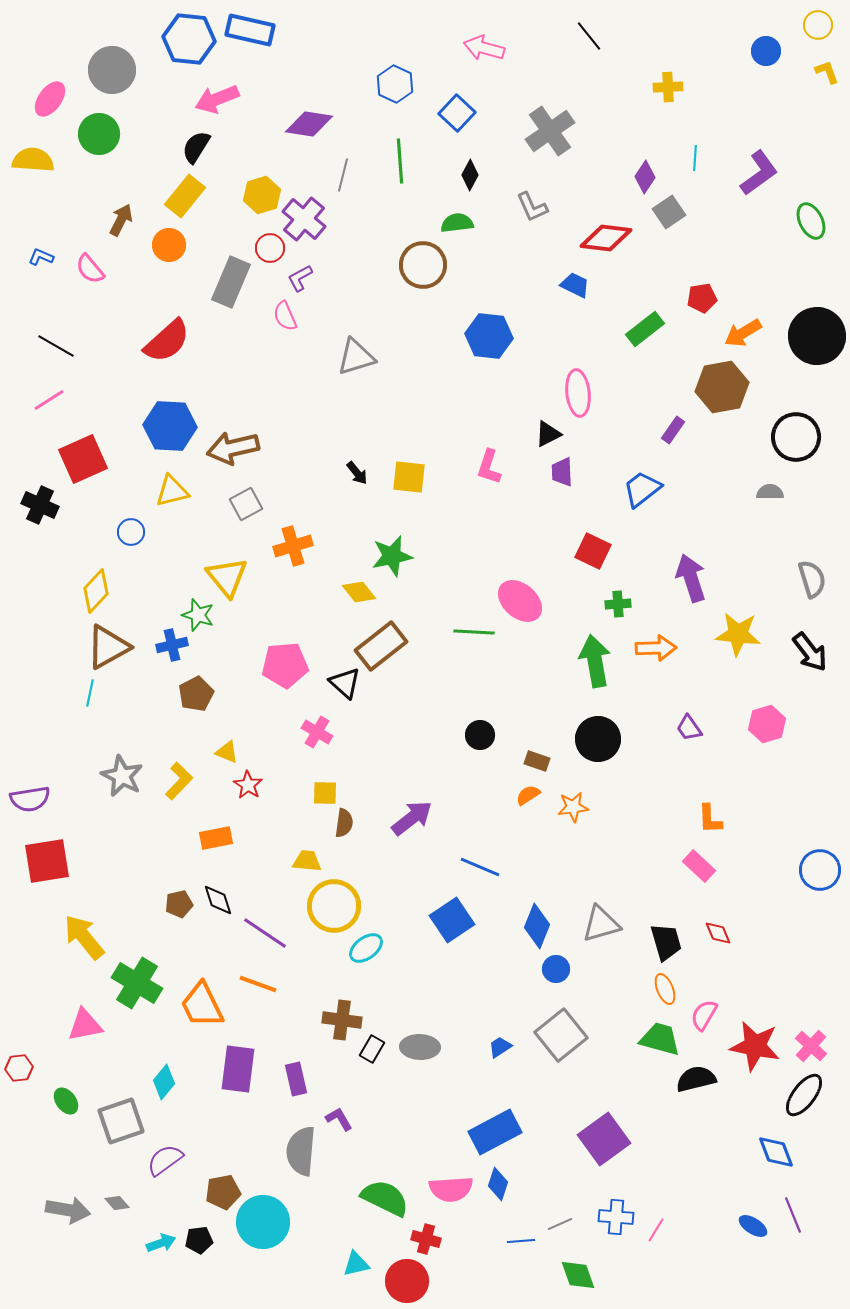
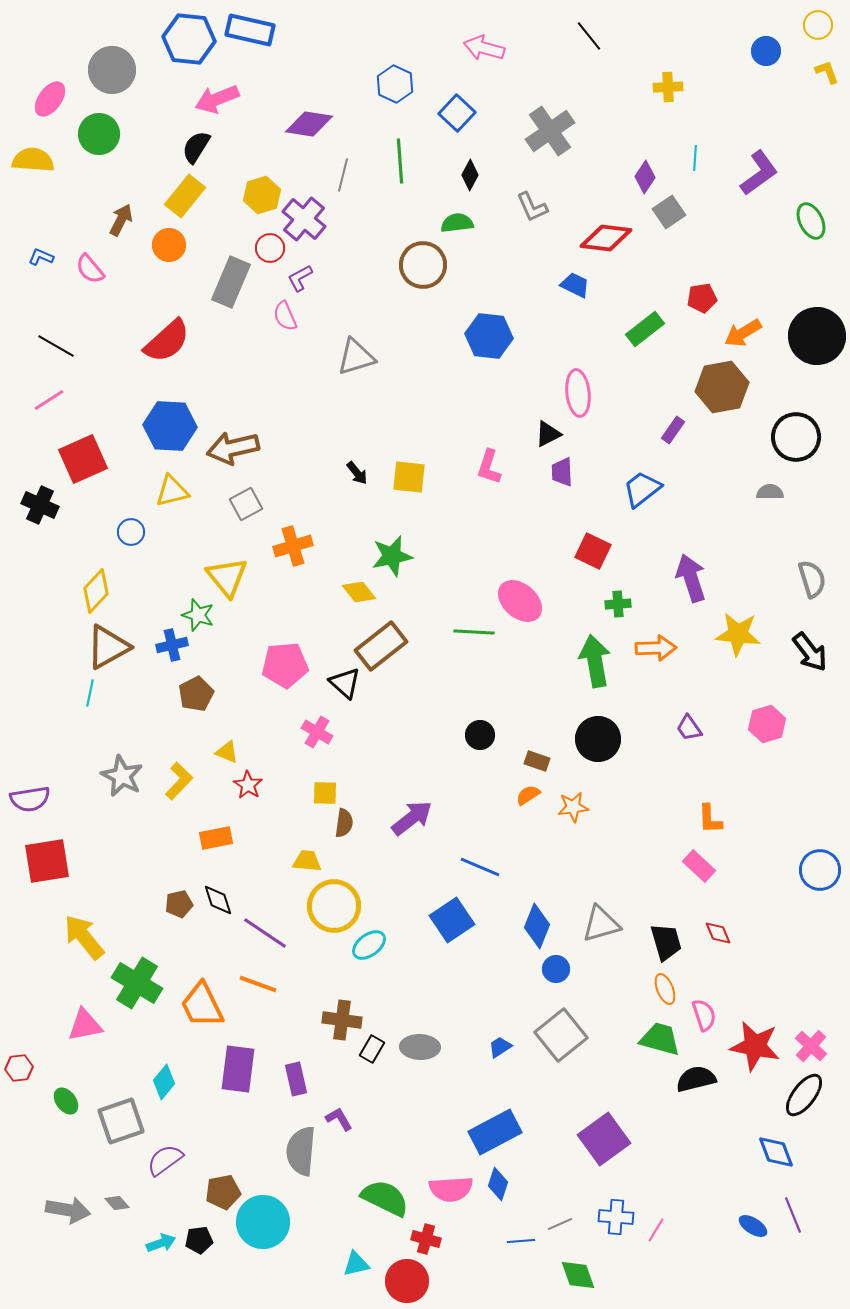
cyan ellipse at (366, 948): moved 3 px right, 3 px up
pink semicircle at (704, 1015): rotated 132 degrees clockwise
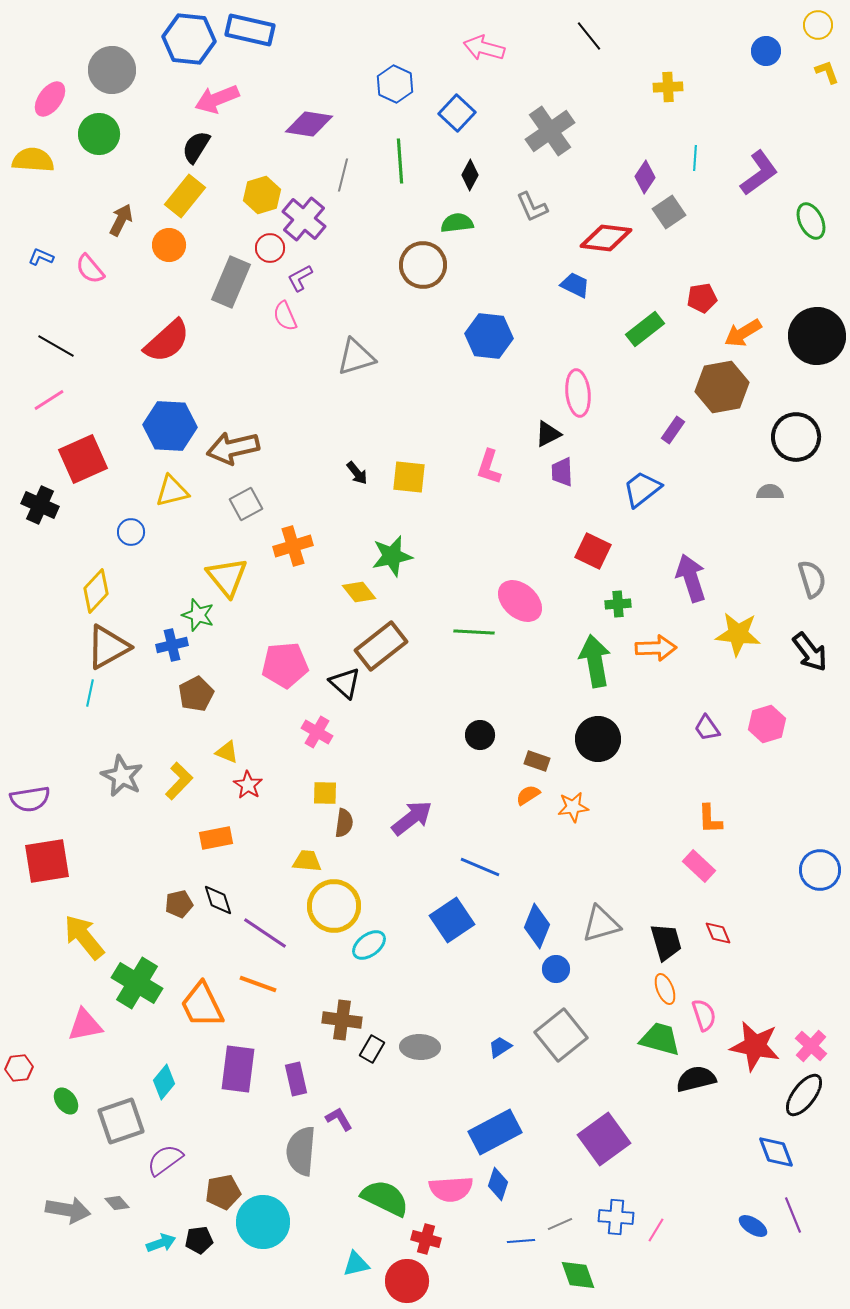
purple trapezoid at (689, 728): moved 18 px right
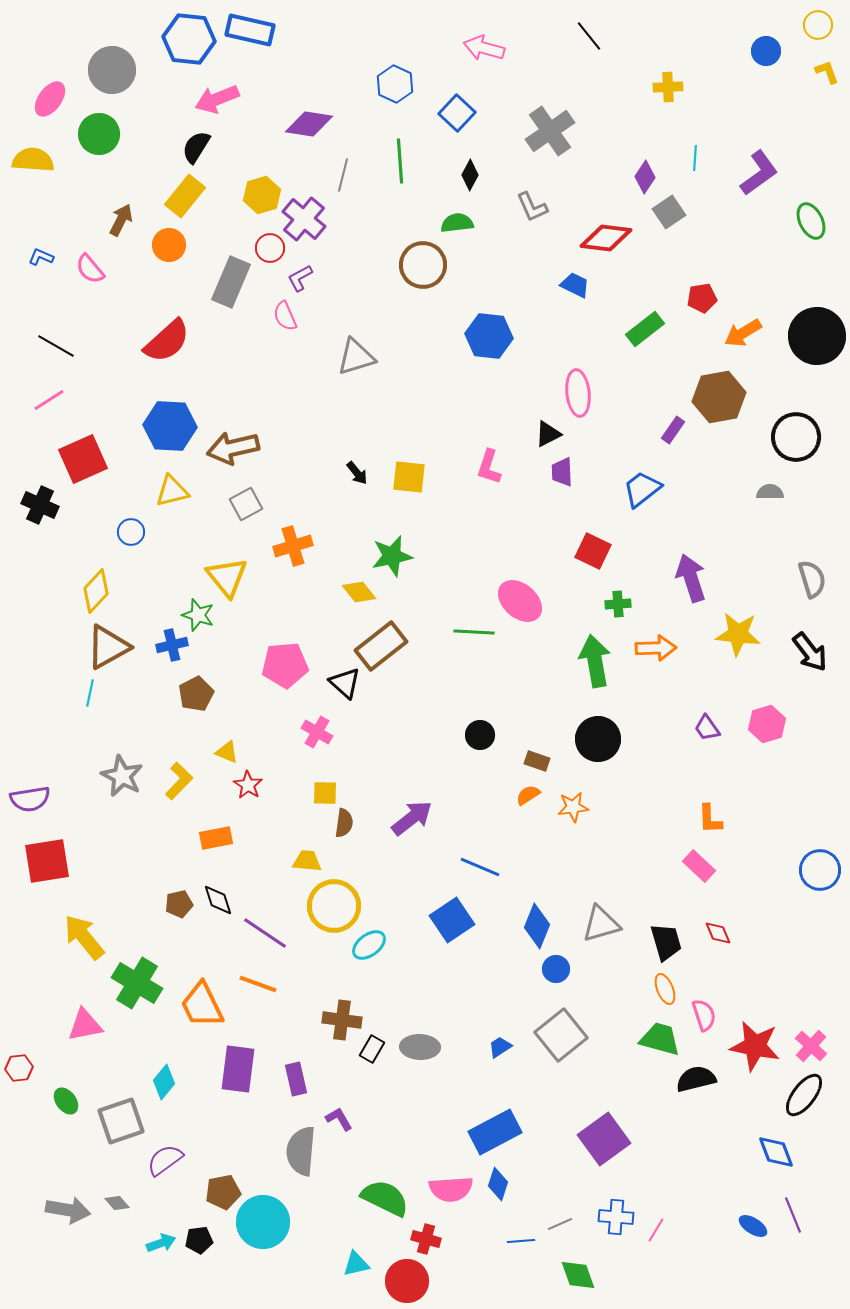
brown hexagon at (722, 387): moved 3 px left, 10 px down
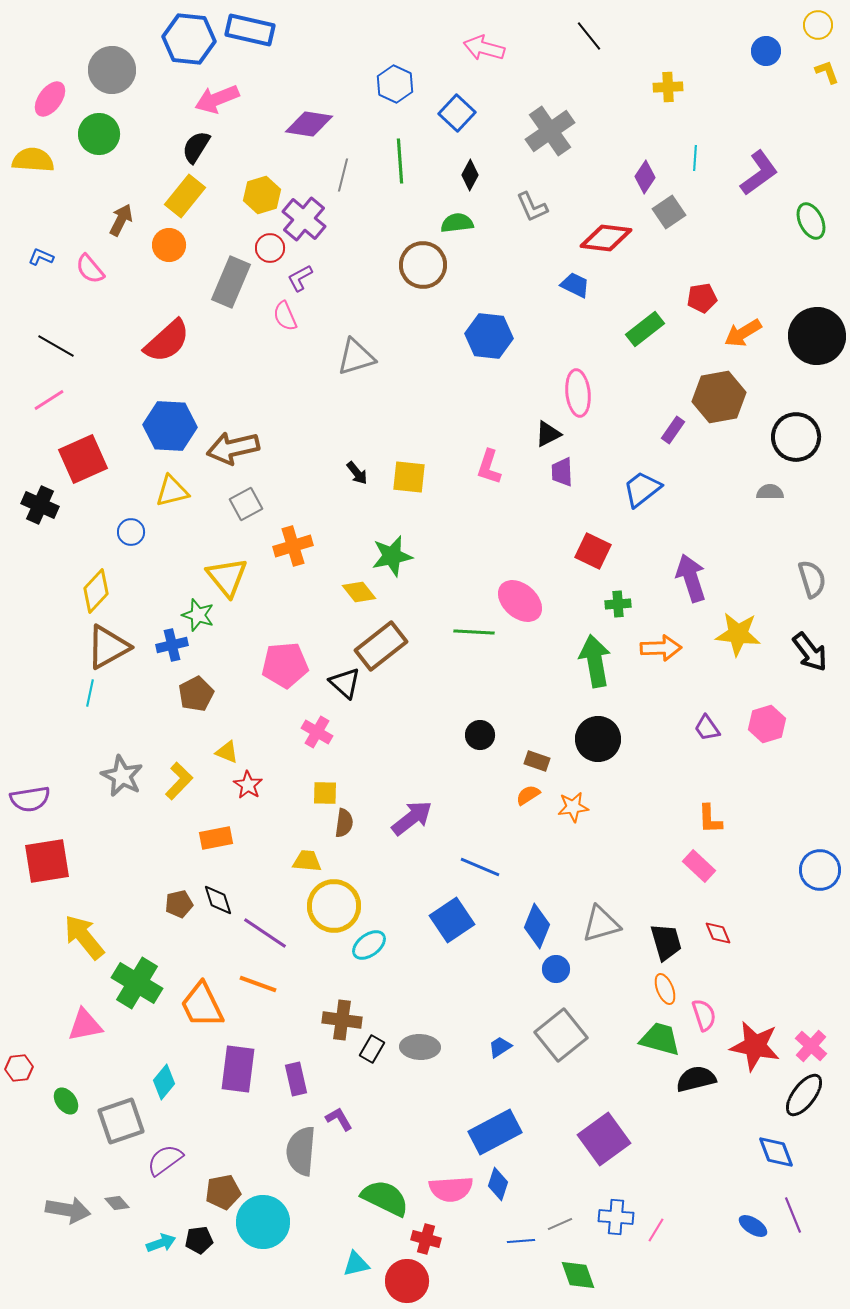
orange arrow at (656, 648): moved 5 px right
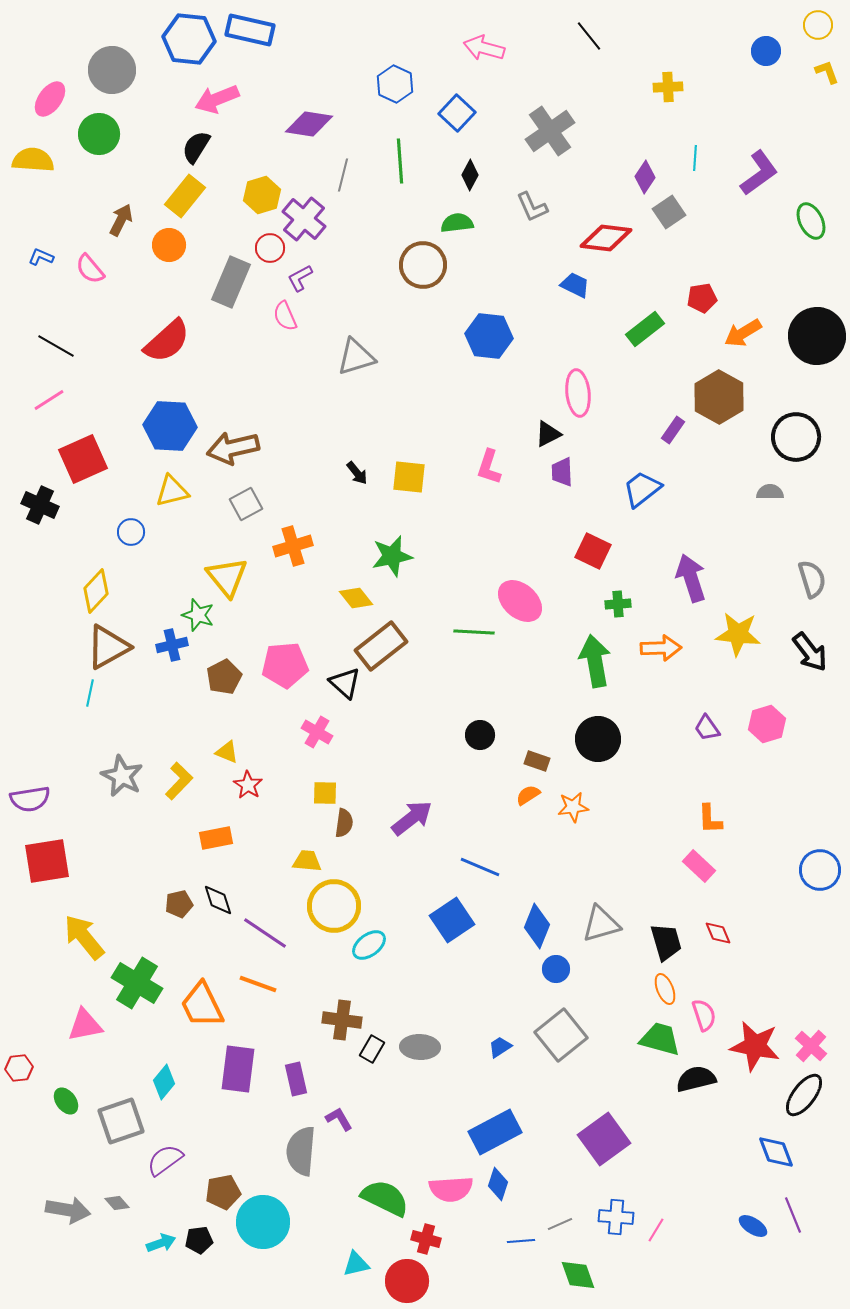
brown hexagon at (719, 397): rotated 21 degrees counterclockwise
yellow diamond at (359, 592): moved 3 px left, 6 px down
brown pentagon at (196, 694): moved 28 px right, 17 px up
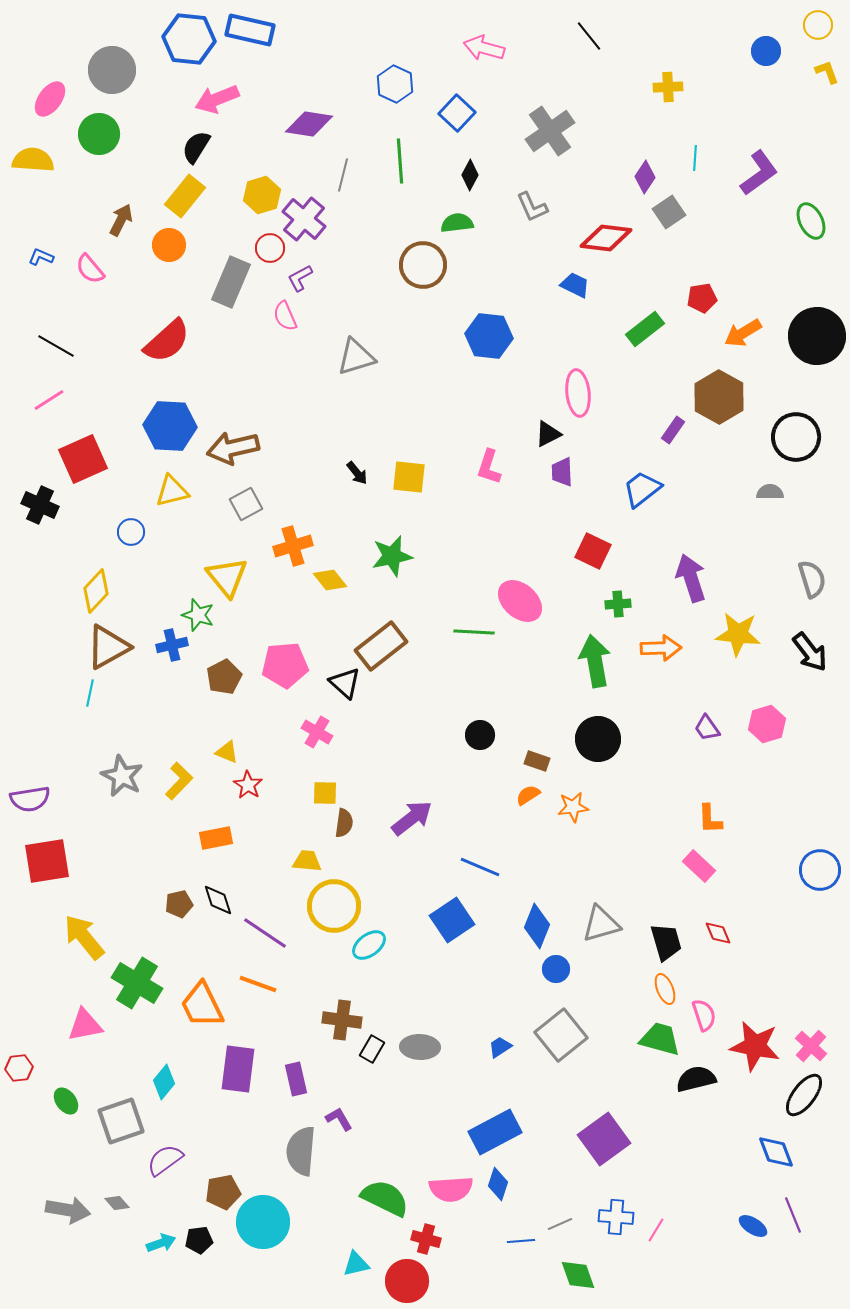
yellow diamond at (356, 598): moved 26 px left, 18 px up
